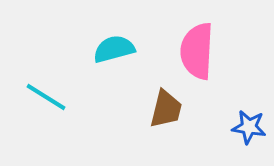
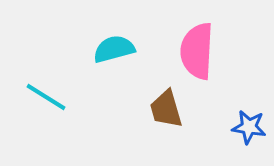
brown trapezoid: rotated 150 degrees clockwise
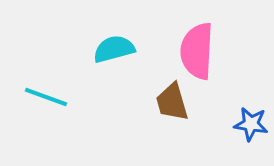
cyan line: rotated 12 degrees counterclockwise
brown trapezoid: moved 6 px right, 7 px up
blue star: moved 2 px right, 3 px up
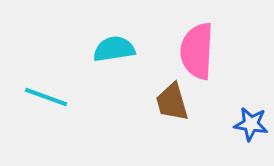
cyan semicircle: rotated 6 degrees clockwise
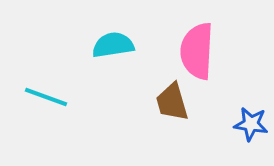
cyan semicircle: moved 1 px left, 4 px up
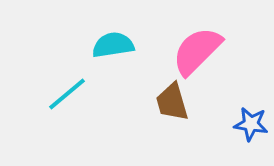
pink semicircle: rotated 42 degrees clockwise
cyan line: moved 21 px right, 3 px up; rotated 60 degrees counterclockwise
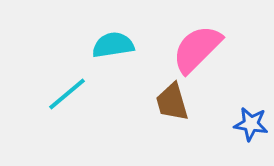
pink semicircle: moved 2 px up
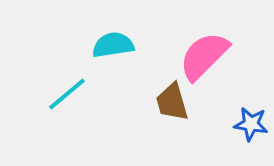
pink semicircle: moved 7 px right, 7 px down
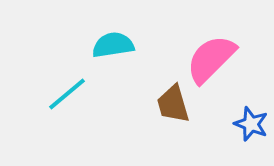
pink semicircle: moved 7 px right, 3 px down
brown trapezoid: moved 1 px right, 2 px down
blue star: rotated 12 degrees clockwise
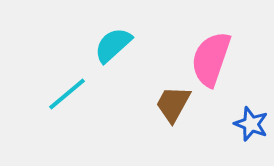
cyan semicircle: rotated 33 degrees counterclockwise
pink semicircle: rotated 26 degrees counterclockwise
brown trapezoid: rotated 45 degrees clockwise
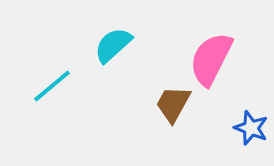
pink semicircle: rotated 8 degrees clockwise
cyan line: moved 15 px left, 8 px up
blue star: moved 4 px down
